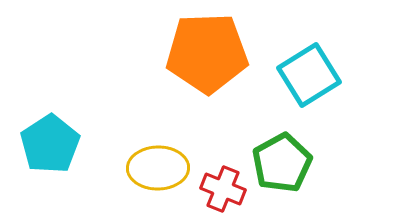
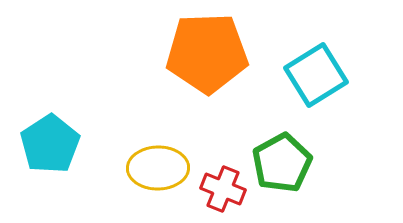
cyan square: moved 7 px right
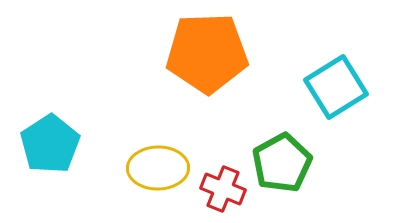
cyan square: moved 20 px right, 12 px down
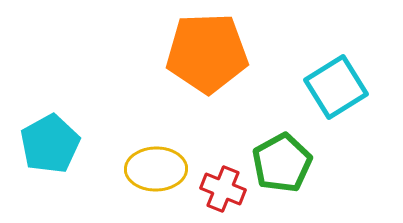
cyan pentagon: rotated 4 degrees clockwise
yellow ellipse: moved 2 px left, 1 px down
